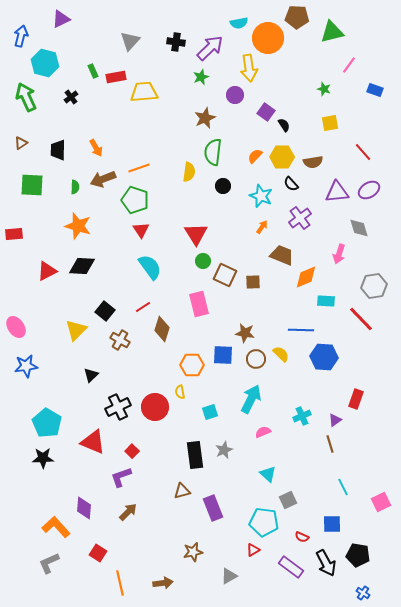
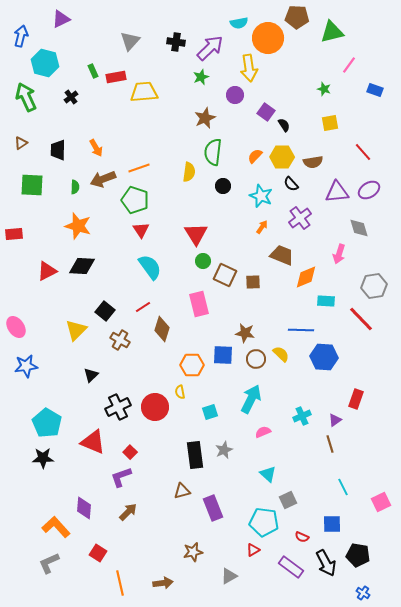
red square at (132, 451): moved 2 px left, 1 px down
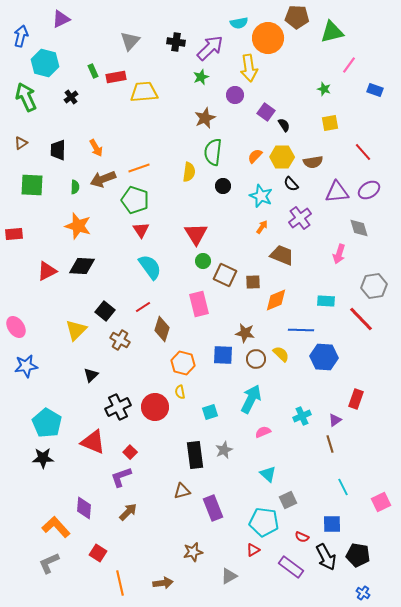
orange diamond at (306, 277): moved 30 px left, 23 px down
orange hexagon at (192, 365): moved 9 px left, 2 px up; rotated 15 degrees clockwise
black arrow at (326, 563): moved 6 px up
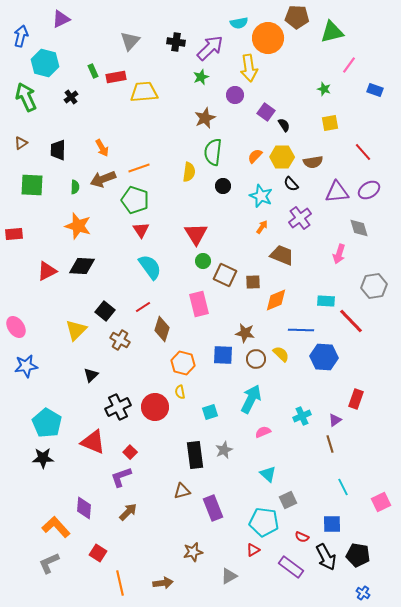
orange arrow at (96, 148): moved 6 px right
red line at (361, 319): moved 10 px left, 2 px down
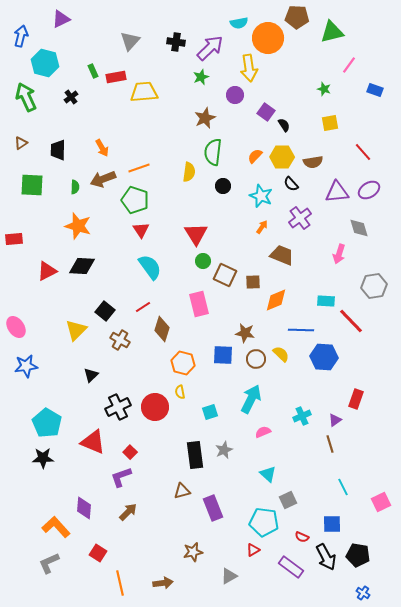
red rectangle at (14, 234): moved 5 px down
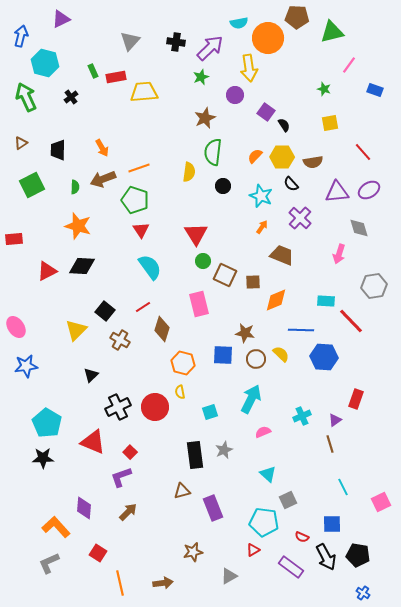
green square at (32, 185): rotated 30 degrees counterclockwise
purple cross at (300, 218): rotated 10 degrees counterclockwise
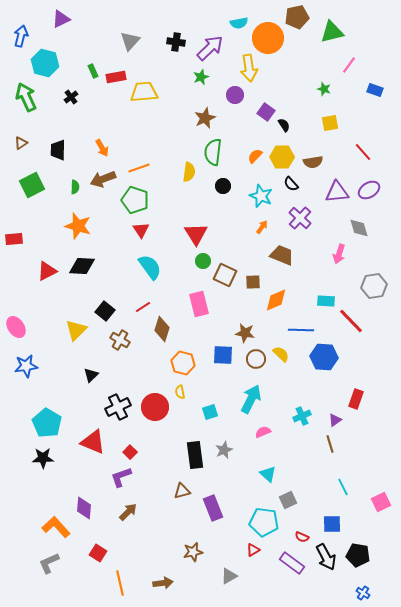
brown pentagon at (297, 17): rotated 15 degrees counterclockwise
purple rectangle at (291, 567): moved 1 px right, 4 px up
